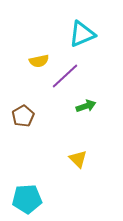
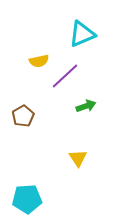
yellow triangle: moved 1 px up; rotated 12 degrees clockwise
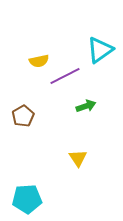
cyan triangle: moved 18 px right, 16 px down; rotated 12 degrees counterclockwise
purple line: rotated 16 degrees clockwise
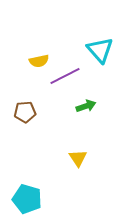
cyan triangle: rotated 36 degrees counterclockwise
brown pentagon: moved 2 px right, 4 px up; rotated 25 degrees clockwise
cyan pentagon: rotated 20 degrees clockwise
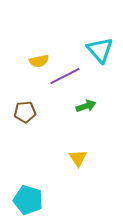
cyan pentagon: moved 1 px right, 1 px down
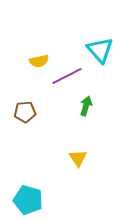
purple line: moved 2 px right
green arrow: rotated 54 degrees counterclockwise
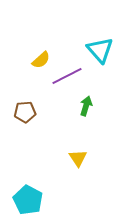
yellow semicircle: moved 2 px right, 1 px up; rotated 30 degrees counterclockwise
cyan pentagon: rotated 12 degrees clockwise
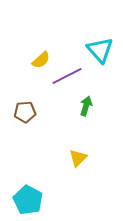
yellow triangle: rotated 18 degrees clockwise
